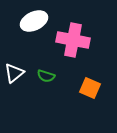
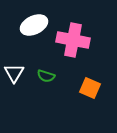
white ellipse: moved 4 px down
white triangle: rotated 20 degrees counterclockwise
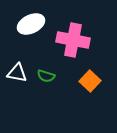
white ellipse: moved 3 px left, 1 px up
white triangle: moved 3 px right; rotated 50 degrees counterclockwise
orange square: moved 7 px up; rotated 20 degrees clockwise
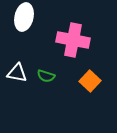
white ellipse: moved 7 px left, 7 px up; rotated 52 degrees counterclockwise
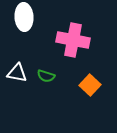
white ellipse: rotated 16 degrees counterclockwise
orange square: moved 4 px down
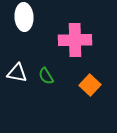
pink cross: moved 2 px right; rotated 12 degrees counterclockwise
green semicircle: rotated 42 degrees clockwise
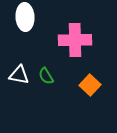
white ellipse: moved 1 px right
white triangle: moved 2 px right, 2 px down
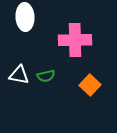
green semicircle: rotated 72 degrees counterclockwise
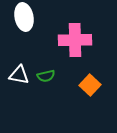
white ellipse: moved 1 px left; rotated 8 degrees counterclockwise
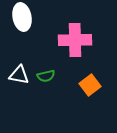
white ellipse: moved 2 px left
orange square: rotated 10 degrees clockwise
